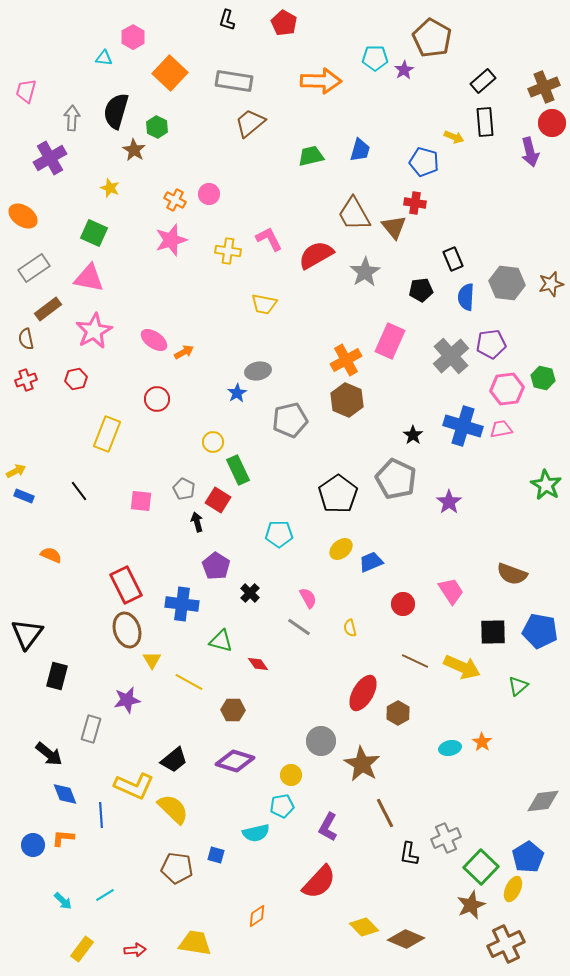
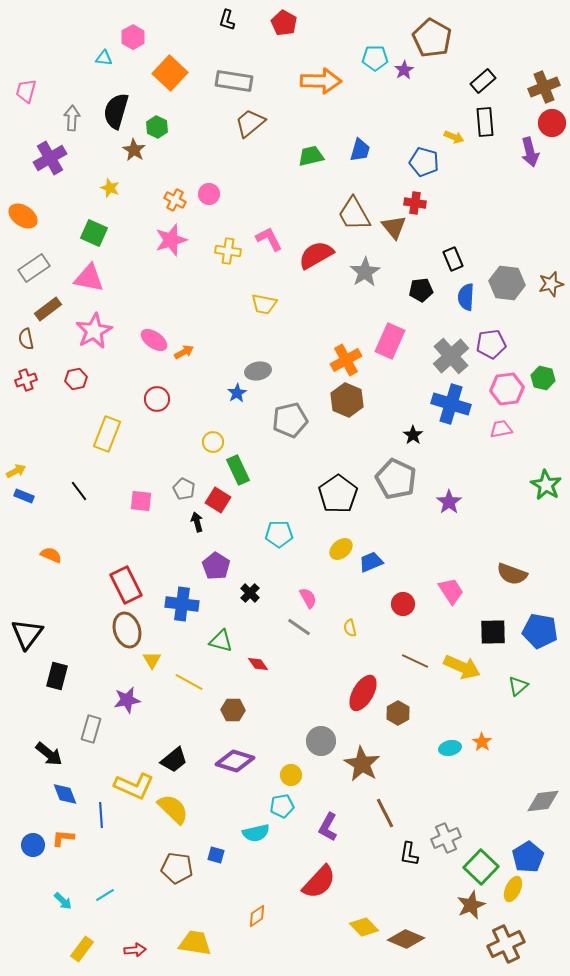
blue cross at (463, 426): moved 12 px left, 22 px up
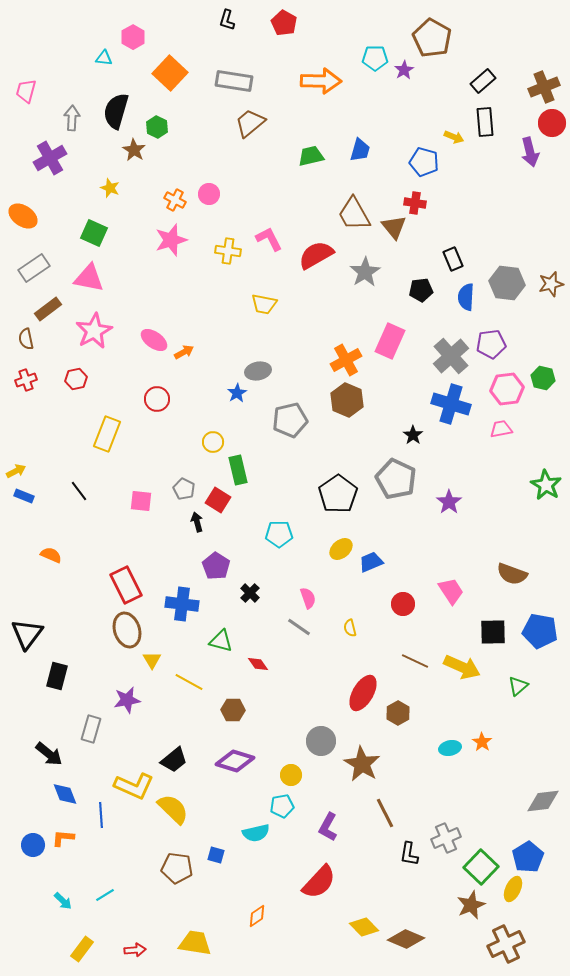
green rectangle at (238, 470): rotated 12 degrees clockwise
pink semicircle at (308, 598): rotated 10 degrees clockwise
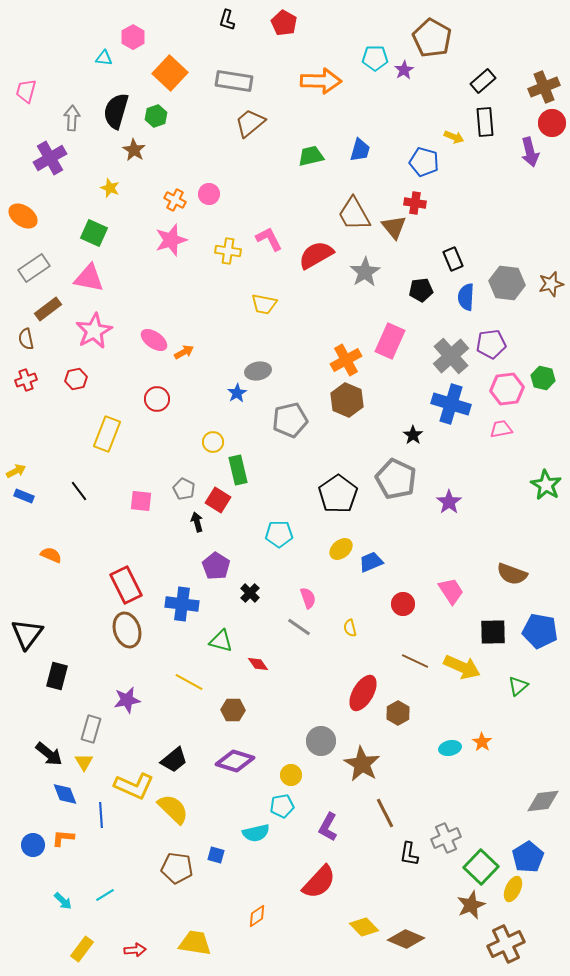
green hexagon at (157, 127): moved 1 px left, 11 px up; rotated 15 degrees clockwise
yellow triangle at (152, 660): moved 68 px left, 102 px down
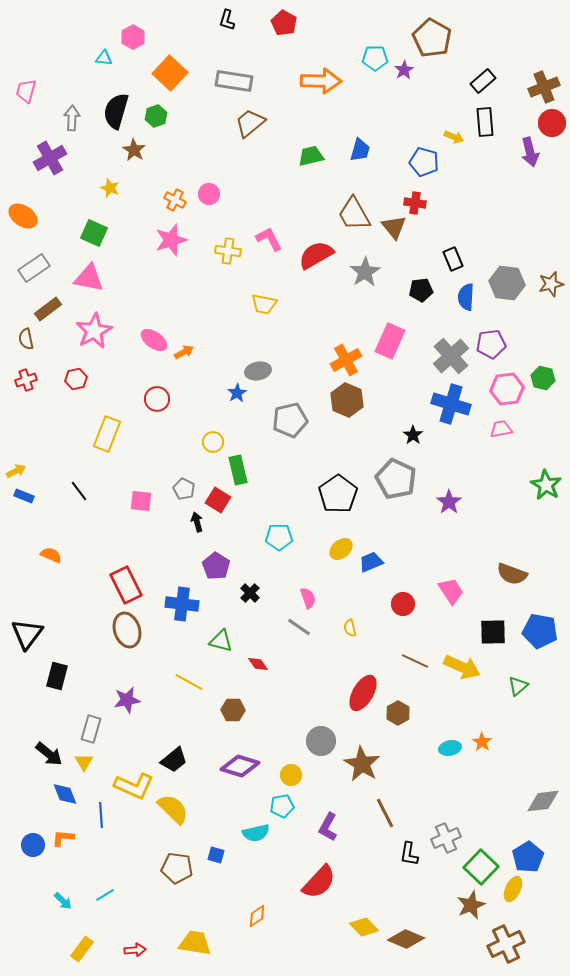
cyan pentagon at (279, 534): moved 3 px down
purple diamond at (235, 761): moved 5 px right, 5 px down
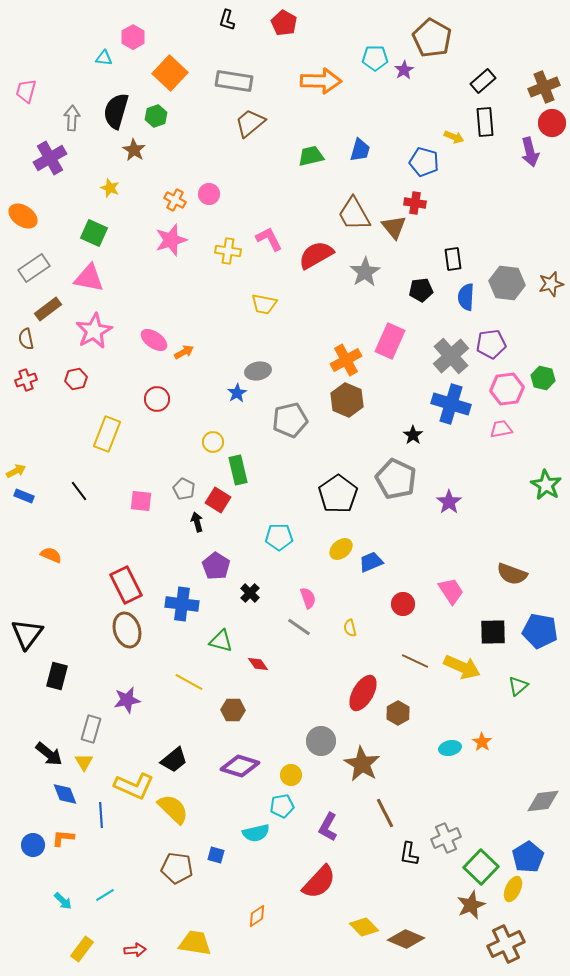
black rectangle at (453, 259): rotated 15 degrees clockwise
